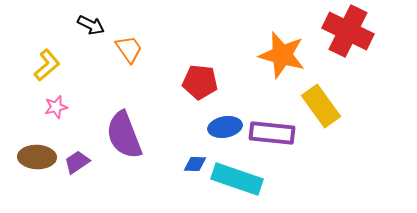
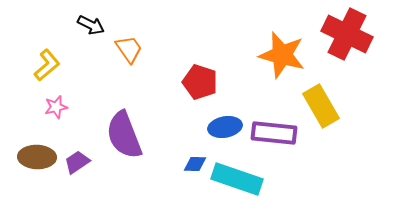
red cross: moved 1 px left, 3 px down
red pentagon: rotated 12 degrees clockwise
yellow rectangle: rotated 6 degrees clockwise
purple rectangle: moved 2 px right
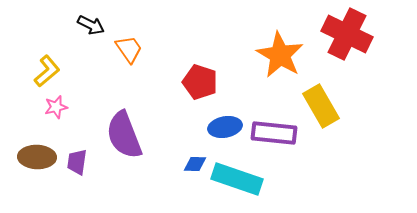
orange star: moved 2 px left; rotated 15 degrees clockwise
yellow L-shape: moved 6 px down
purple trapezoid: rotated 48 degrees counterclockwise
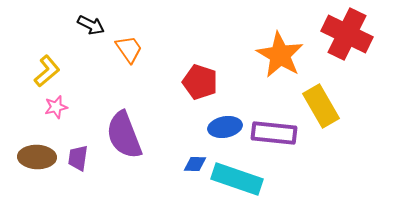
purple trapezoid: moved 1 px right, 4 px up
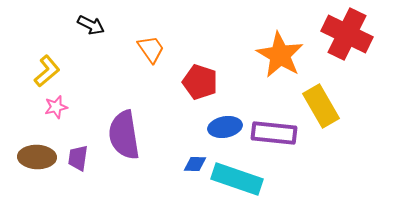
orange trapezoid: moved 22 px right
purple semicircle: rotated 12 degrees clockwise
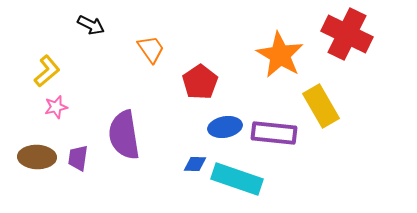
red pentagon: rotated 20 degrees clockwise
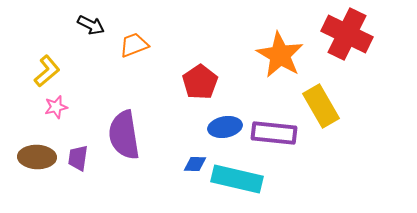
orange trapezoid: moved 17 px left, 4 px up; rotated 76 degrees counterclockwise
cyan rectangle: rotated 6 degrees counterclockwise
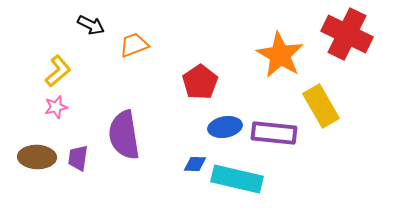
yellow L-shape: moved 11 px right
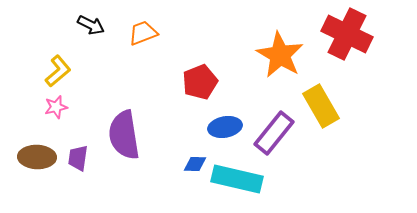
orange trapezoid: moved 9 px right, 12 px up
red pentagon: rotated 12 degrees clockwise
purple rectangle: rotated 57 degrees counterclockwise
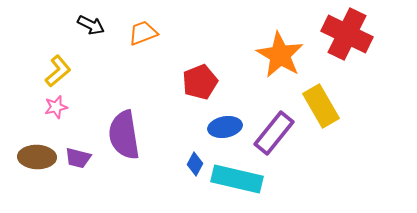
purple trapezoid: rotated 84 degrees counterclockwise
blue diamond: rotated 65 degrees counterclockwise
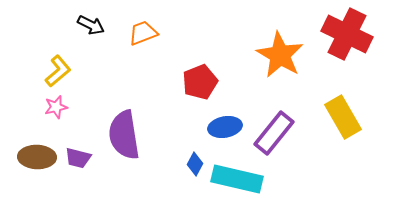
yellow rectangle: moved 22 px right, 11 px down
